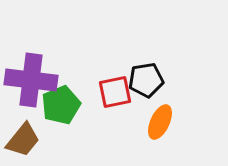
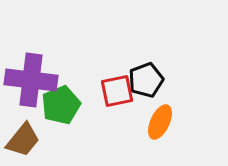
black pentagon: rotated 12 degrees counterclockwise
red square: moved 2 px right, 1 px up
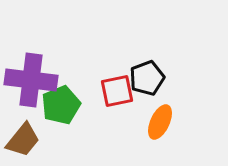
black pentagon: moved 1 px right, 2 px up
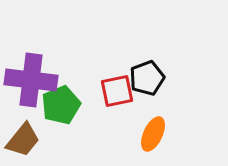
orange ellipse: moved 7 px left, 12 px down
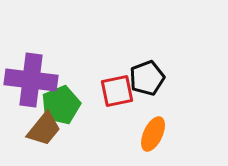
brown trapezoid: moved 21 px right, 11 px up
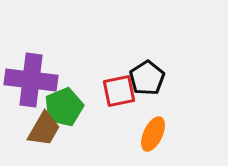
black pentagon: rotated 12 degrees counterclockwise
red square: moved 2 px right
green pentagon: moved 3 px right, 2 px down
brown trapezoid: rotated 9 degrees counterclockwise
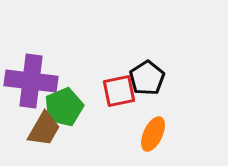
purple cross: moved 1 px down
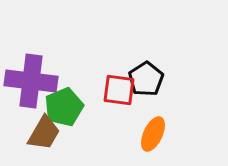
black pentagon: moved 1 px left, 1 px down
red square: moved 1 px up; rotated 20 degrees clockwise
brown trapezoid: moved 4 px down
